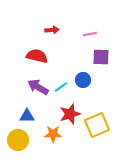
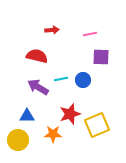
cyan line: moved 8 px up; rotated 24 degrees clockwise
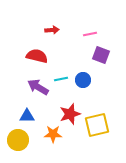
purple square: moved 2 px up; rotated 18 degrees clockwise
yellow square: rotated 10 degrees clockwise
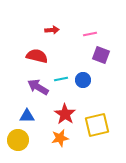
red star: moved 5 px left; rotated 20 degrees counterclockwise
orange star: moved 7 px right, 4 px down; rotated 12 degrees counterclockwise
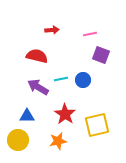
orange star: moved 2 px left, 3 px down
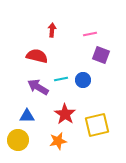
red arrow: rotated 80 degrees counterclockwise
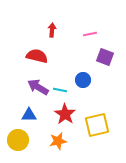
purple square: moved 4 px right, 2 px down
cyan line: moved 1 px left, 11 px down; rotated 24 degrees clockwise
blue triangle: moved 2 px right, 1 px up
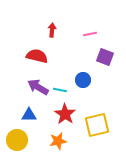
yellow circle: moved 1 px left
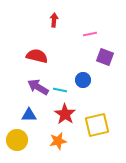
red arrow: moved 2 px right, 10 px up
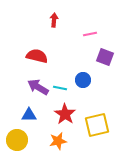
cyan line: moved 2 px up
